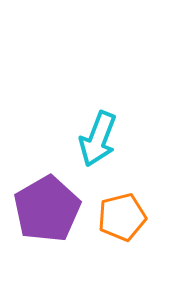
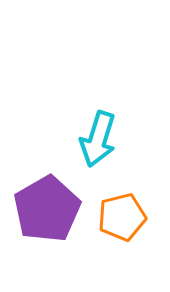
cyan arrow: rotated 4 degrees counterclockwise
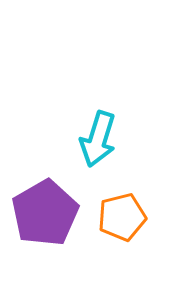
purple pentagon: moved 2 px left, 4 px down
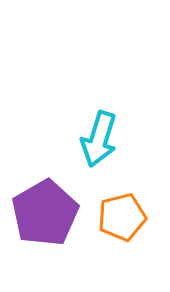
cyan arrow: moved 1 px right
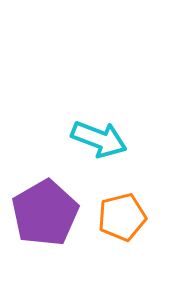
cyan arrow: rotated 86 degrees counterclockwise
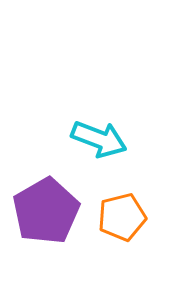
purple pentagon: moved 1 px right, 2 px up
